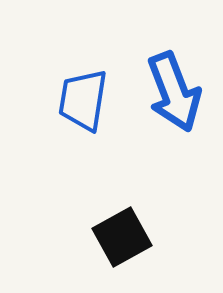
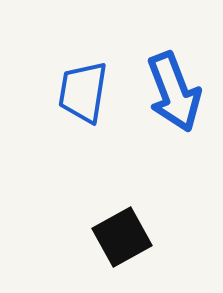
blue trapezoid: moved 8 px up
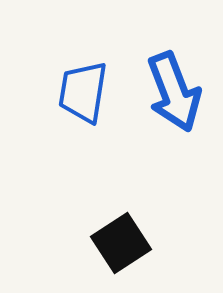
black square: moved 1 px left, 6 px down; rotated 4 degrees counterclockwise
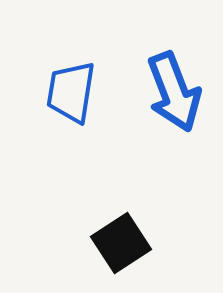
blue trapezoid: moved 12 px left
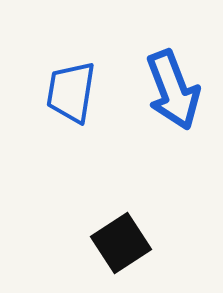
blue arrow: moved 1 px left, 2 px up
